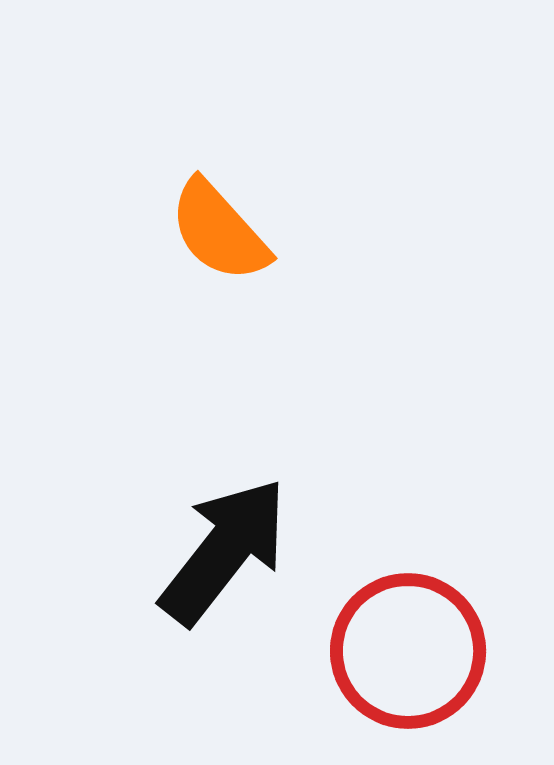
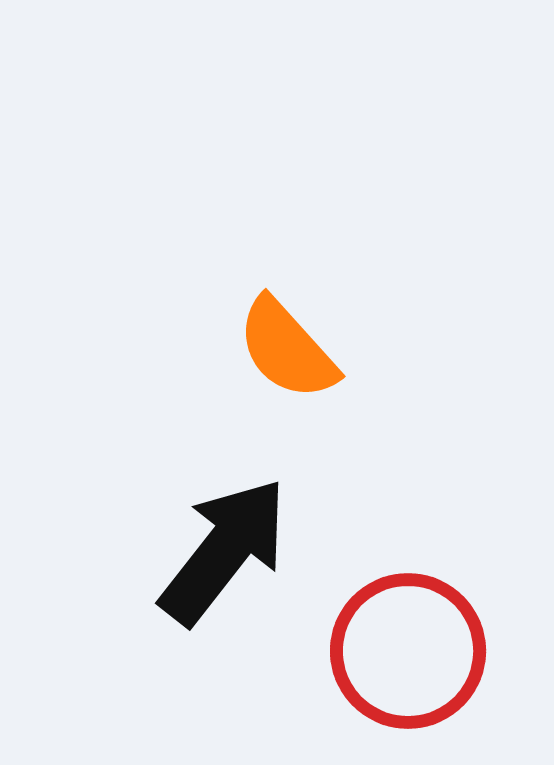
orange semicircle: moved 68 px right, 118 px down
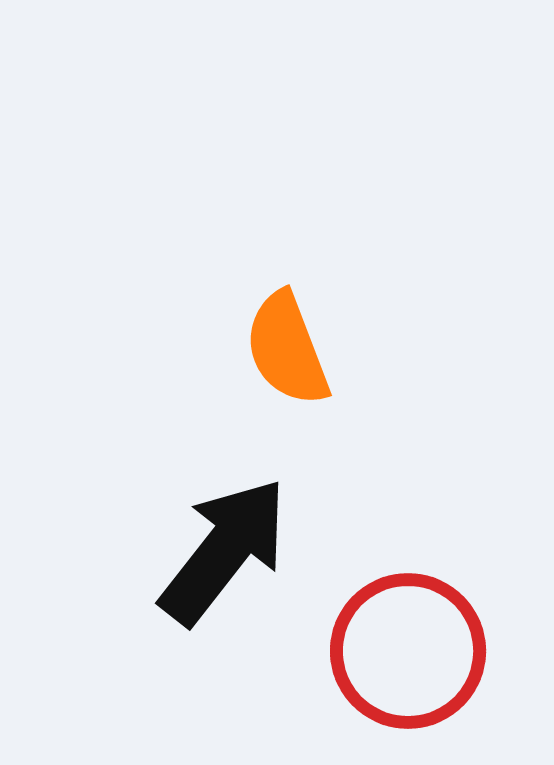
orange semicircle: rotated 21 degrees clockwise
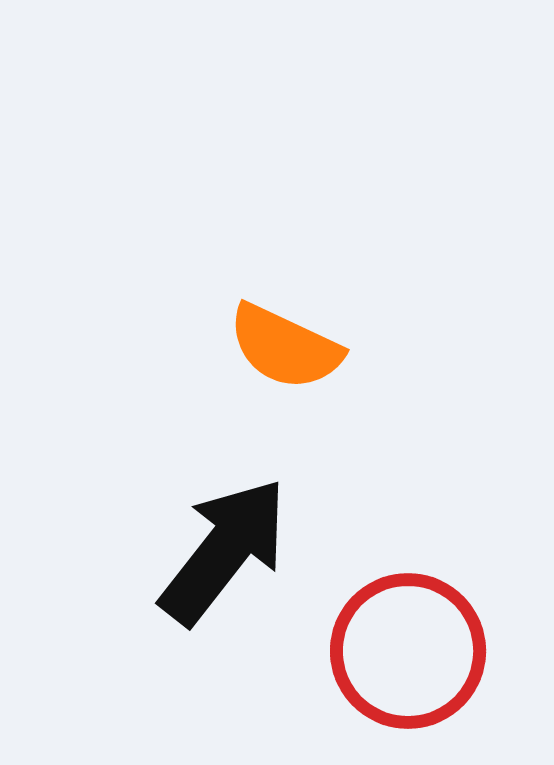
orange semicircle: moved 2 px left, 2 px up; rotated 44 degrees counterclockwise
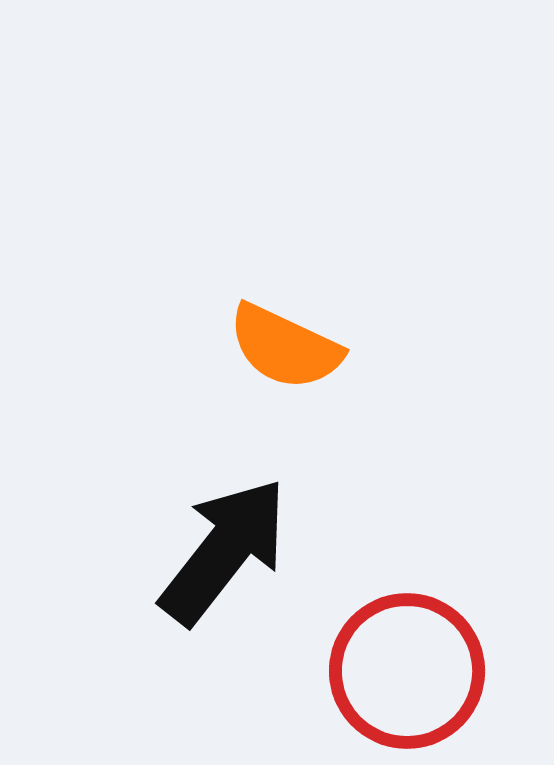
red circle: moved 1 px left, 20 px down
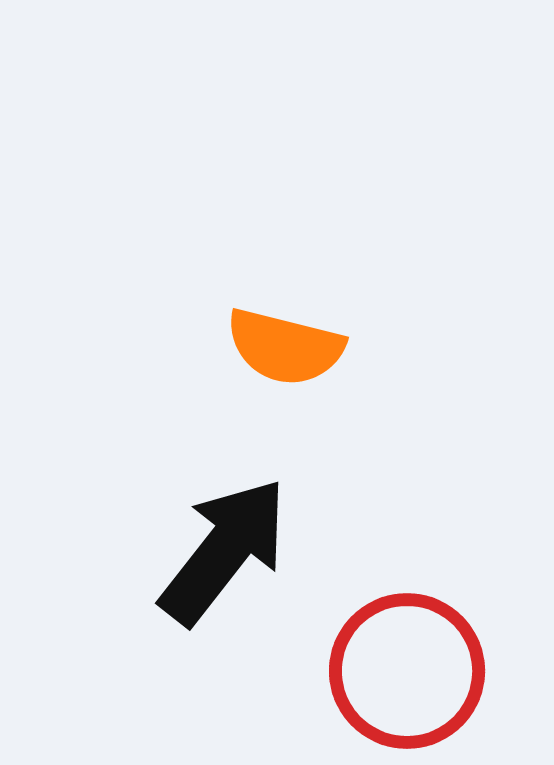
orange semicircle: rotated 11 degrees counterclockwise
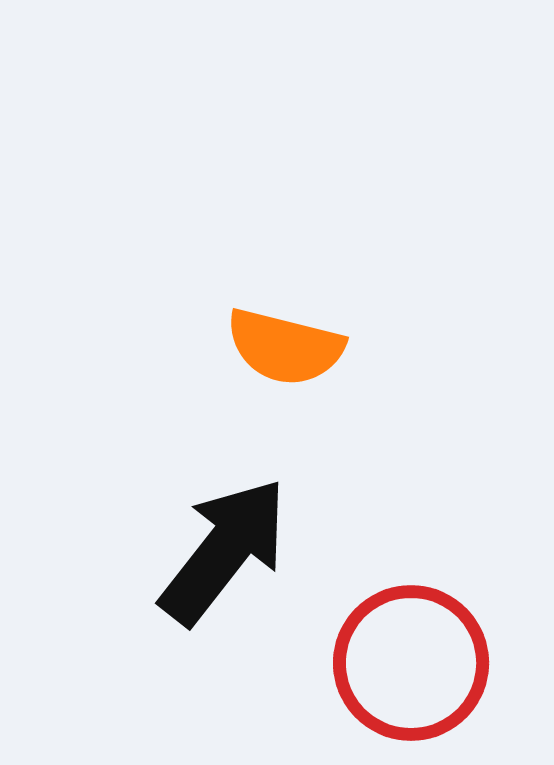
red circle: moved 4 px right, 8 px up
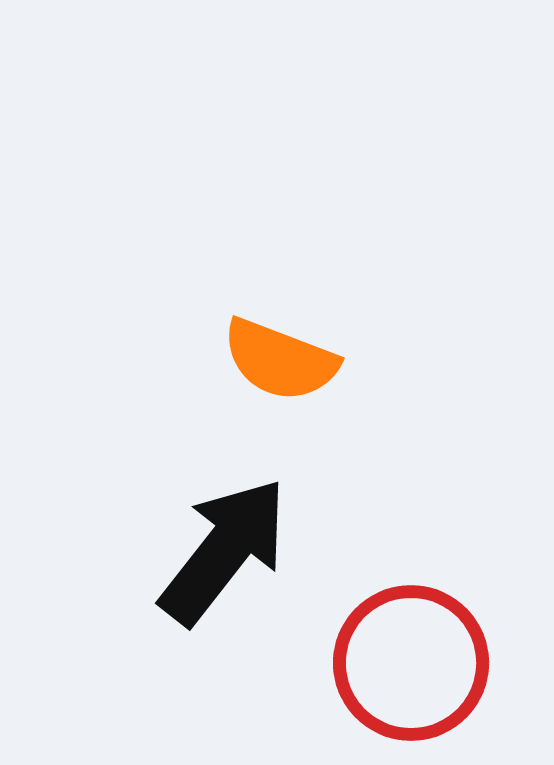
orange semicircle: moved 5 px left, 13 px down; rotated 7 degrees clockwise
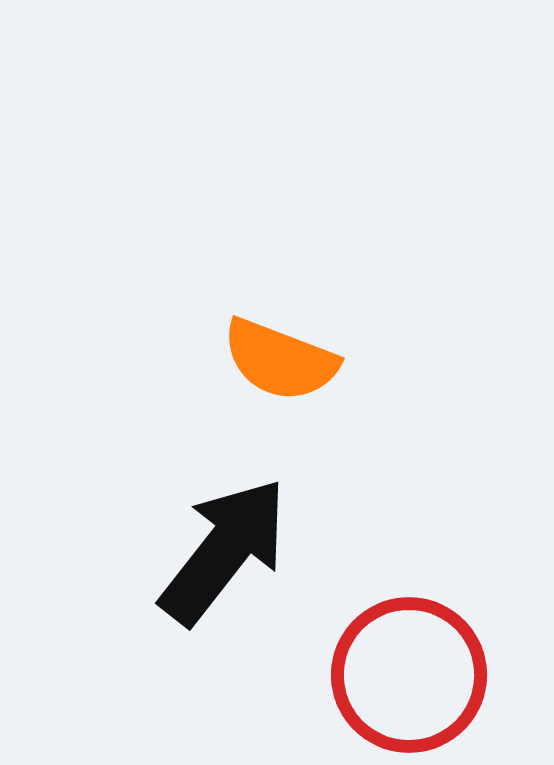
red circle: moved 2 px left, 12 px down
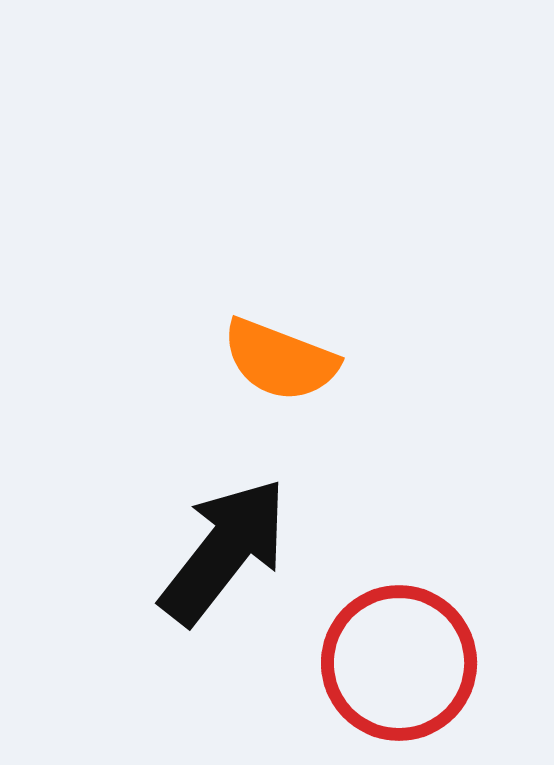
red circle: moved 10 px left, 12 px up
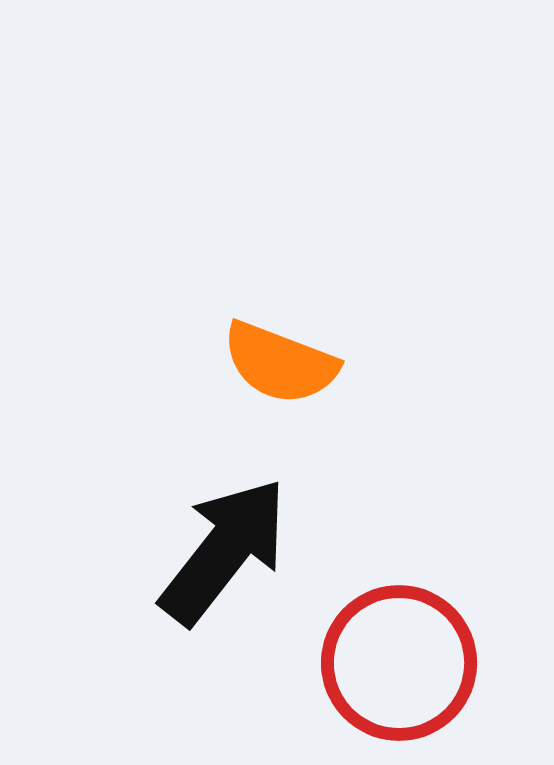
orange semicircle: moved 3 px down
